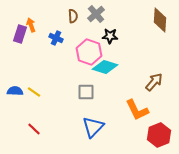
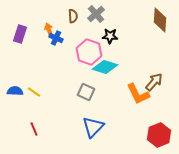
orange arrow: moved 18 px right, 5 px down
gray square: rotated 24 degrees clockwise
orange L-shape: moved 1 px right, 16 px up
red line: rotated 24 degrees clockwise
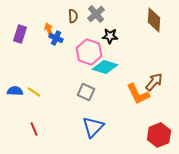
brown diamond: moved 6 px left
